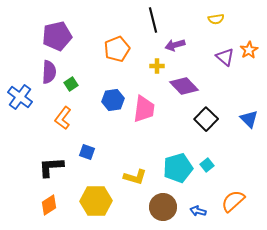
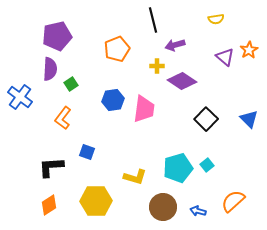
purple semicircle: moved 1 px right, 3 px up
purple diamond: moved 2 px left, 5 px up; rotated 12 degrees counterclockwise
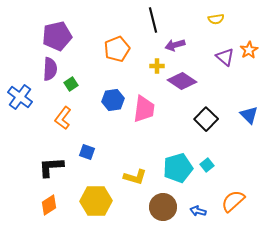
blue triangle: moved 4 px up
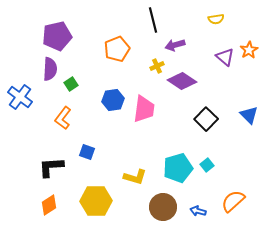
yellow cross: rotated 24 degrees counterclockwise
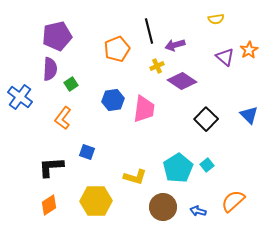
black line: moved 4 px left, 11 px down
cyan pentagon: rotated 16 degrees counterclockwise
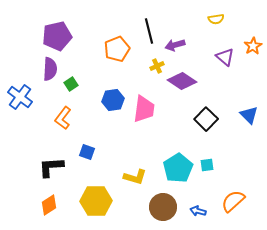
orange star: moved 4 px right, 4 px up
cyan square: rotated 32 degrees clockwise
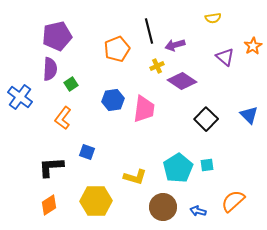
yellow semicircle: moved 3 px left, 1 px up
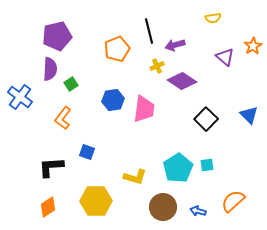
orange diamond: moved 1 px left, 2 px down
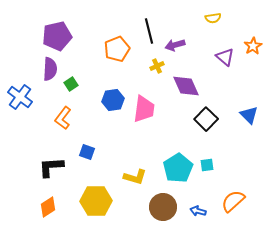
purple diamond: moved 4 px right, 5 px down; rotated 32 degrees clockwise
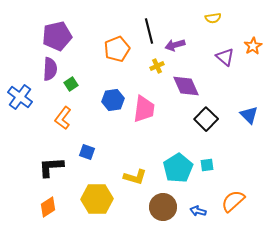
yellow hexagon: moved 1 px right, 2 px up
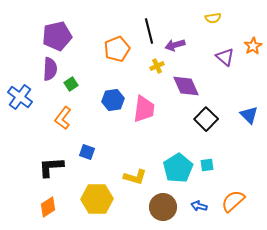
blue arrow: moved 1 px right, 5 px up
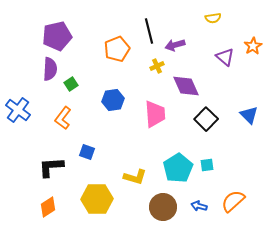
blue cross: moved 2 px left, 13 px down
pink trapezoid: moved 11 px right, 5 px down; rotated 12 degrees counterclockwise
